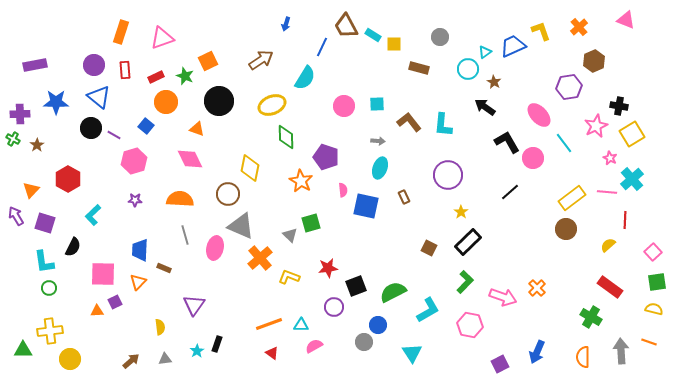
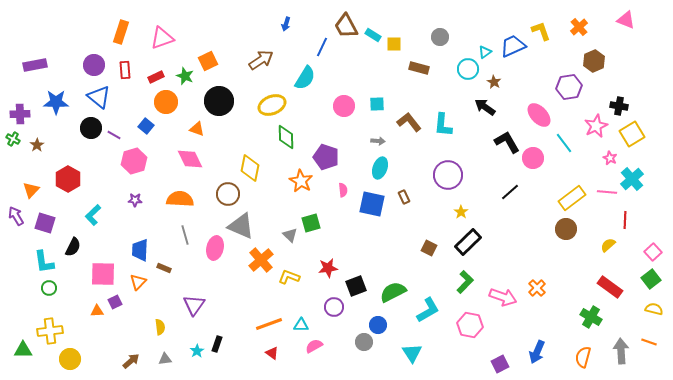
blue square at (366, 206): moved 6 px right, 2 px up
orange cross at (260, 258): moved 1 px right, 2 px down
green square at (657, 282): moved 6 px left, 3 px up; rotated 30 degrees counterclockwise
orange semicircle at (583, 357): rotated 15 degrees clockwise
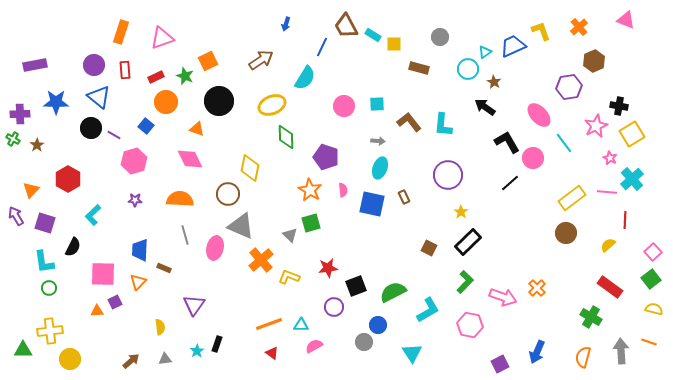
orange star at (301, 181): moved 9 px right, 9 px down
black line at (510, 192): moved 9 px up
brown circle at (566, 229): moved 4 px down
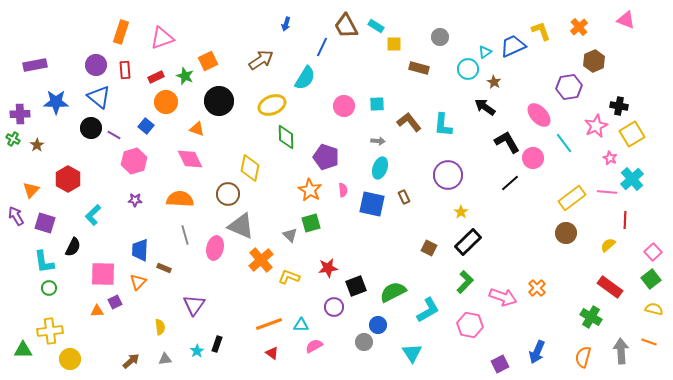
cyan rectangle at (373, 35): moved 3 px right, 9 px up
purple circle at (94, 65): moved 2 px right
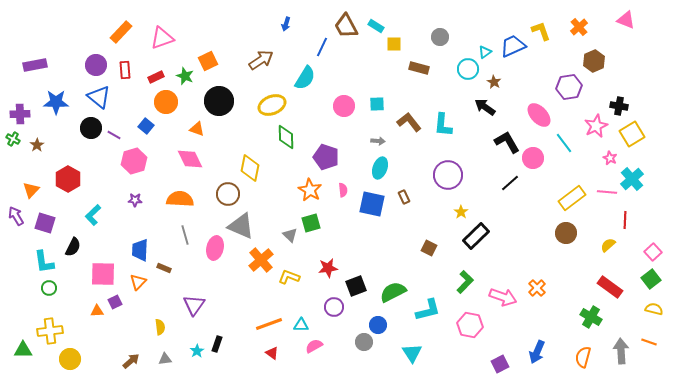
orange rectangle at (121, 32): rotated 25 degrees clockwise
black rectangle at (468, 242): moved 8 px right, 6 px up
cyan L-shape at (428, 310): rotated 16 degrees clockwise
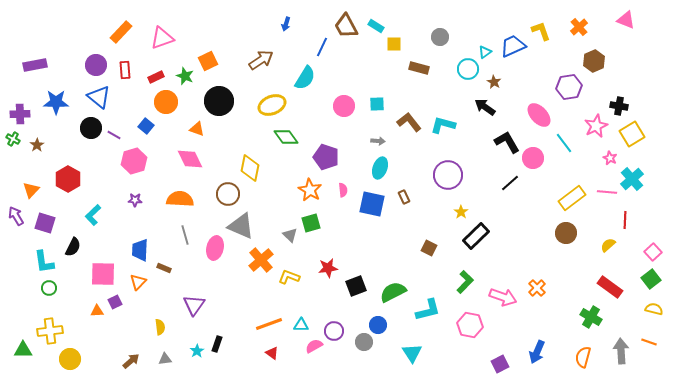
cyan L-shape at (443, 125): rotated 100 degrees clockwise
green diamond at (286, 137): rotated 35 degrees counterclockwise
purple circle at (334, 307): moved 24 px down
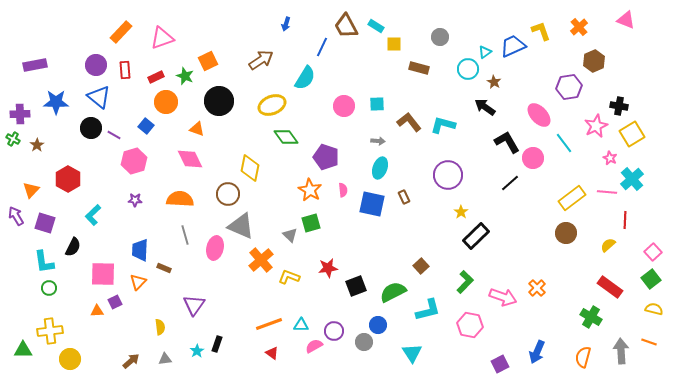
brown square at (429, 248): moved 8 px left, 18 px down; rotated 21 degrees clockwise
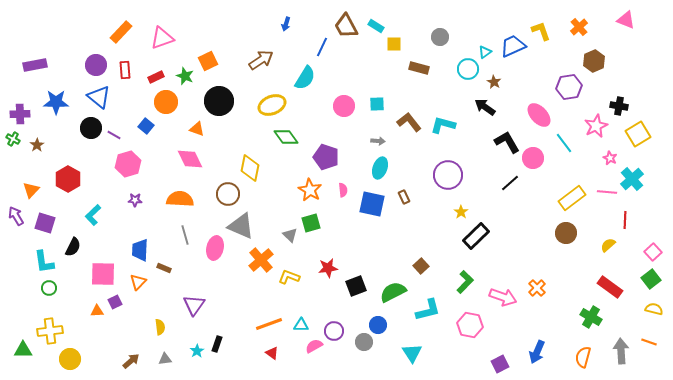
yellow square at (632, 134): moved 6 px right
pink hexagon at (134, 161): moved 6 px left, 3 px down
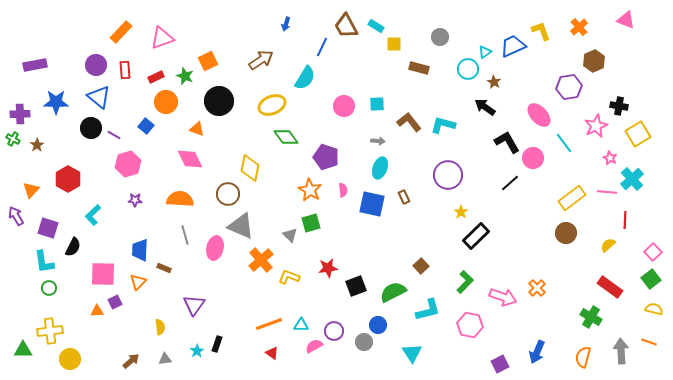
purple square at (45, 223): moved 3 px right, 5 px down
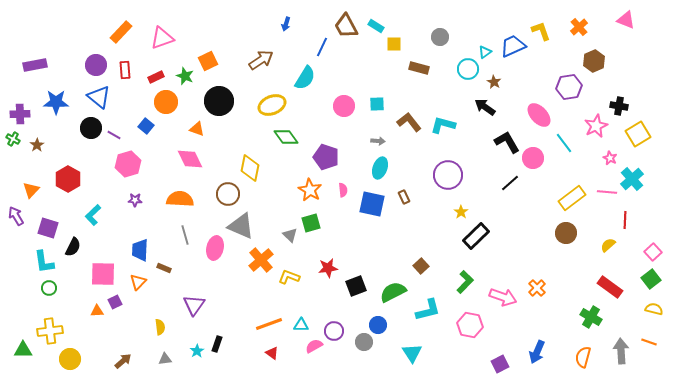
brown arrow at (131, 361): moved 8 px left
